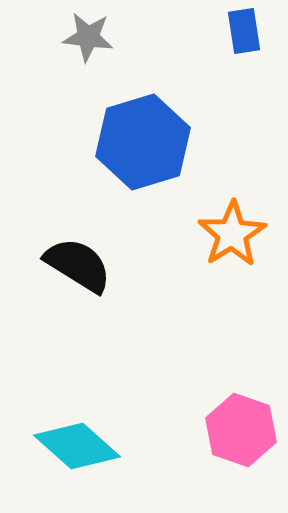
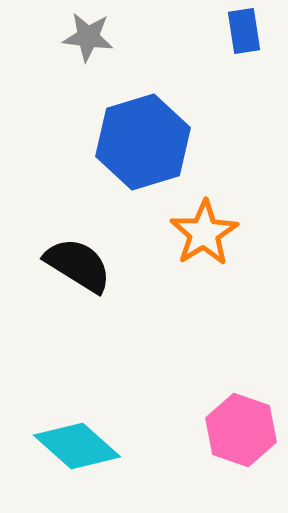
orange star: moved 28 px left, 1 px up
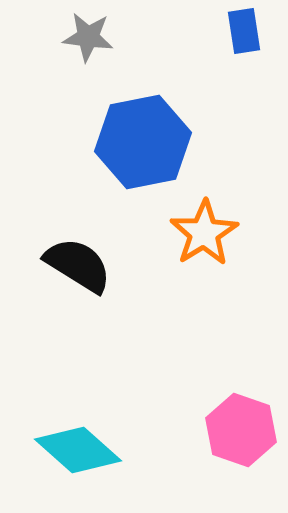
blue hexagon: rotated 6 degrees clockwise
cyan diamond: moved 1 px right, 4 px down
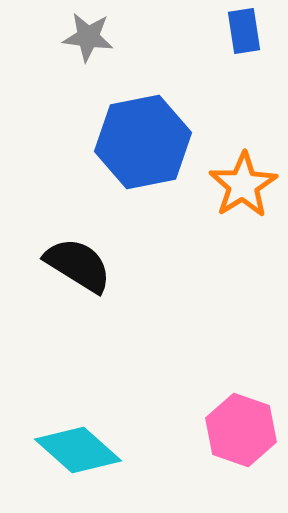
orange star: moved 39 px right, 48 px up
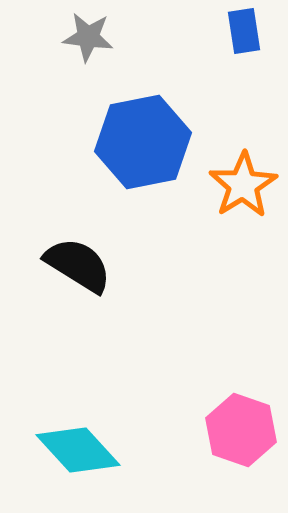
cyan diamond: rotated 6 degrees clockwise
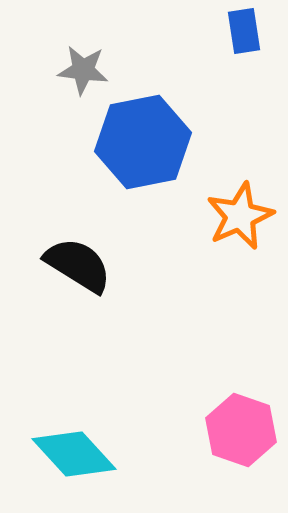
gray star: moved 5 px left, 33 px down
orange star: moved 3 px left, 31 px down; rotated 8 degrees clockwise
cyan diamond: moved 4 px left, 4 px down
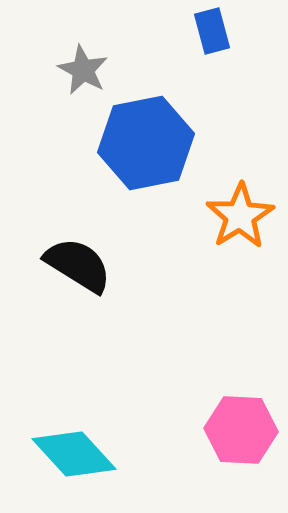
blue rectangle: moved 32 px left; rotated 6 degrees counterclockwise
gray star: rotated 21 degrees clockwise
blue hexagon: moved 3 px right, 1 px down
orange star: rotated 8 degrees counterclockwise
pink hexagon: rotated 16 degrees counterclockwise
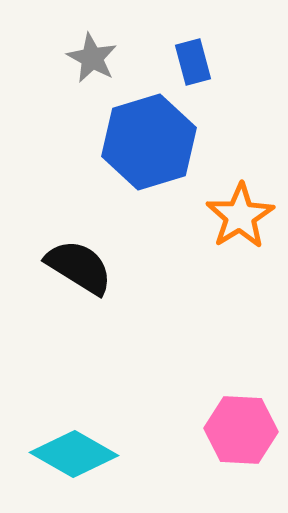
blue rectangle: moved 19 px left, 31 px down
gray star: moved 9 px right, 12 px up
blue hexagon: moved 3 px right, 1 px up; rotated 6 degrees counterclockwise
black semicircle: moved 1 px right, 2 px down
cyan diamond: rotated 18 degrees counterclockwise
